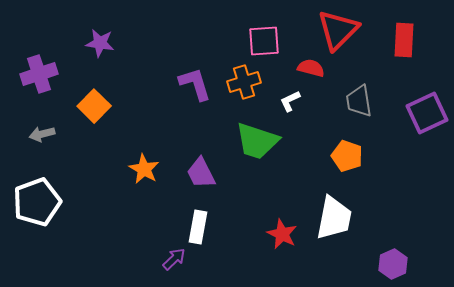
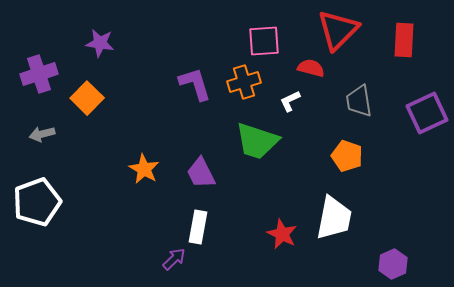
orange square: moved 7 px left, 8 px up
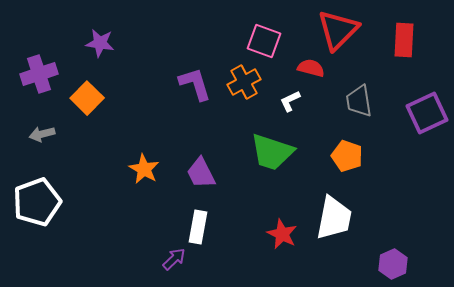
pink square: rotated 24 degrees clockwise
orange cross: rotated 12 degrees counterclockwise
green trapezoid: moved 15 px right, 11 px down
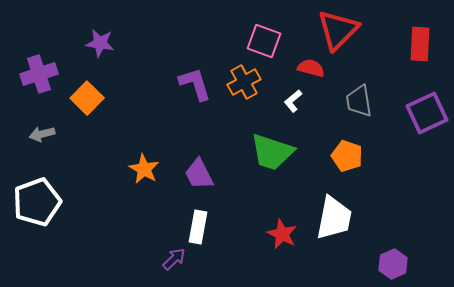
red rectangle: moved 16 px right, 4 px down
white L-shape: moved 3 px right; rotated 15 degrees counterclockwise
purple trapezoid: moved 2 px left, 1 px down
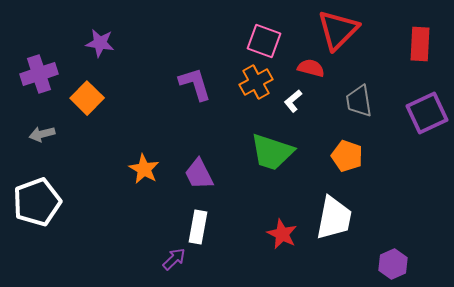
orange cross: moved 12 px right
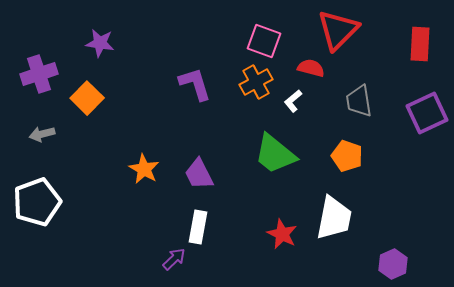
green trapezoid: moved 3 px right, 2 px down; rotated 21 degrees clockwise
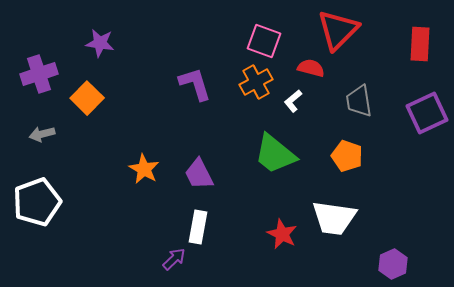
white trapezoid: rotated 87 degrees clockwise
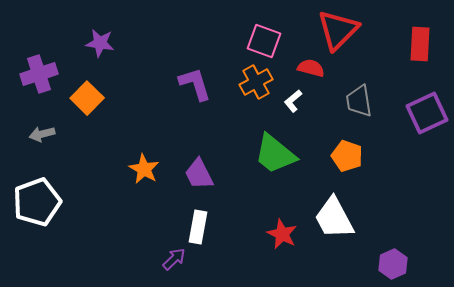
white trapezoid: rotated 54 degrees clockwise
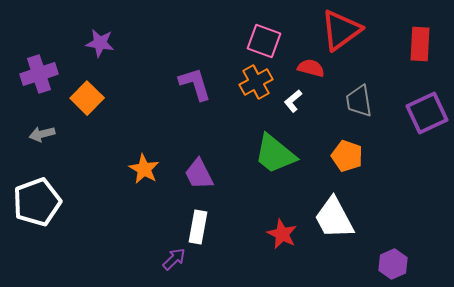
red triangle: moved 3 px right; rotated 9 degrees clockwise
